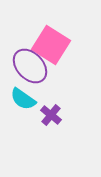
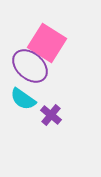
pink square: moved 4 px left, 2 px up
purple ellipse: rotated 6 degrees counterclockwise
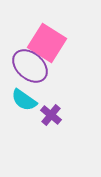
cyan semicircle: moved 1 px right, 1 px down
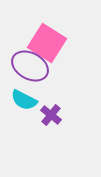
purple ellipse: rotated 12 degrees counterclockwise
cyan semicircle: rotated 8 degrees counterclockwise
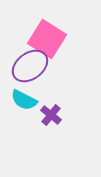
pink square: moved 4 px up
purple ellipse: rotated 66 degrees counterclockwise
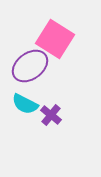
pink square: moved 8 px right
cyan semicircle: moved 1 px right, 4 px down
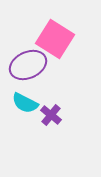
purple ellipse: moved 2 px left, 1 px up; rotated 12 degrees clockwise
cyan semicircle: moved 1 px up
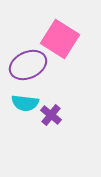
pink square: moved 5 px right
cyan semicircle: rotated 20 degrees counterclockwise
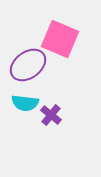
pink square: rotated 9 degrees counterclockwise
purple ellipse: rotated 12 degrees counterclockwise
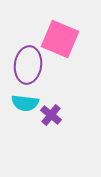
purple ellipse: rotated 45 degrees counterclockwise
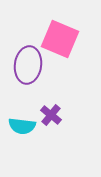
cyan semicircle: moved 3 px left, 23 px down
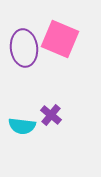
purple ellipse: moved 4 px left, 17 px up; rotated 15 degrees counterclockwise
